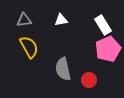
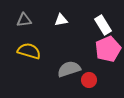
yellow semicircle: moved 4 px down; rotated 45 degrees counterclockwise
gray semicircle: moved 6 px right; rotated 85 degrees clockwise
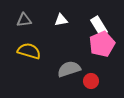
white rectangle: moved 4 px left, 1 px down
pink pentagon: moved 6 px left, 5 px up
red circle: moved 2 px right, 1 px down
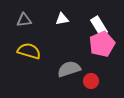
white triangle: moved 1 px right, 1 px up
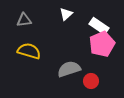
white triangle: moved 4 px right, 5 px up; rotated 32 degrees counterclockwise
white rectangle: rotated 24 degrees counterclockwise
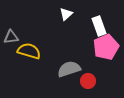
gray triangle: moved 13 px left, 17 px down
white rectangle: rotated 36 degrees clockwise
pink pentagon: moved 4 px right, 3 px down
red circle: moved 3 px left
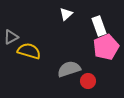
gray triangle: rotated 21 degrees counterclockwise
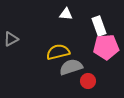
white triangle: rotated 48 degrees clockwise
gray triangle: moved 2 px down
pink pentagon: rotated 20 degrees clockwise
yellow semicircle: moved 29 px right, 1 px down; rotated 30 degrees counterclockwise
gray semicircle: moved 2 px right, 2 px up
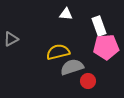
gray semicircle: moved 1 px right
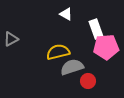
white triangle: rotated 24 degrees clockwise
white rectangle: moved 3 px left, 3 px down
